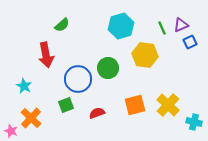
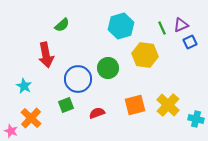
cyan cross: moved 2 px right, 3 px up
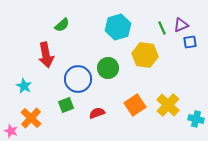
cyan hexagon: moved 3 px left, 1 px down
blue square: rotated 16 degrees clockwise
orange square: rotated 20 degrees counterclockwise
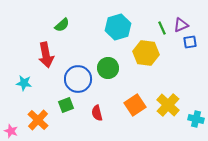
yellow hexagon: moved 1 px right, 2 px up
cyan star: moved 3 px up; rotated 21 degrees counterclockwise
red semicircle: rotated 84 degrees counterclockwise
orange cross: moved 7 px right, 2 px down
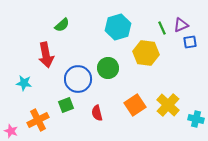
orange cross: rotated 20 degrees clockwise
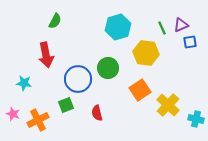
green semicircle: moved 7 px left, 4 px up; rotated 21 degrees counterclockwise
orange square: moved 5 px right, 15 px up
pink star: moved 2 px right, 17 px up
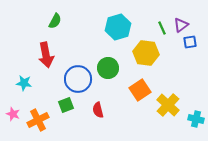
purple triangle: rotated 14 degrees counterclockwise
red semicircle: moved 1 px right, 3 px up
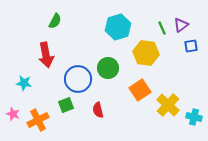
blue square: moved 1 px right, 4 px down
cyan cross: moved 2 px left, 2 px up
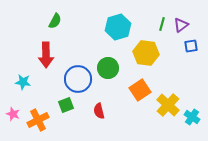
green line: moved 4 px up; rotated 40 degrees clockwise
red arrow: rotated 10 degrees clockwise
cyan star: moved 1 px left, 1 px up
red semicircle: moved 1 px right, 1 px down
cyan cross: moved 2 px left; rotated 21 degrees clockwise
